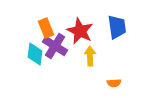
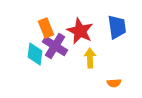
yellow arrow: moved 2 px down
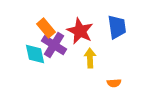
orange rectangle: rotated 18 degrees counterclockwise
purple cross: moved 1 px left, 1 px up
cyan diamond: rotated 20 degrees counterclockwise
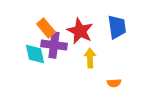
purple cross: rotated 25 degrees counterclockwise
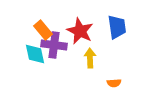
orange rectangle: moved 3 px left, 2 px down
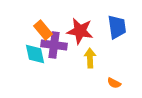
red star: rotated 16 degrees counterclockwise
orange semicircle: rotated 32 degrees clockwise
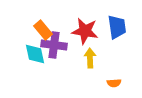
red star: moved 5 px right
orange semicircle: rotated 32 degrees counterclockwise
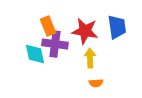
orange rectangle: moved 5 px right, 4 px up; rotated 18 degrees clockwise
purple cross: moved 1 px right, 1 px up
orange semicircle: moved 18 px left
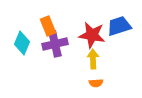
blue trapezoid: moved 2 px right, 1 px up; rotated 100 degrees counterclockwise
red star: moved 7 px right, 4 px down
purple cross: rotated 20 degrees counterclockwise
cyan diamond: moved 13 px left, 11 px up; rotated 35 degrees clockwise
yellow arrow: moved 3 px right, 1 px down
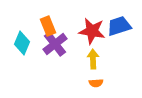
red star: moved 4 px up
purple cross: rotated 25 degrees counterclockwise
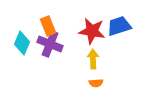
purple cross: moved 5 px left; rotated 30 degrees counterclockwise
